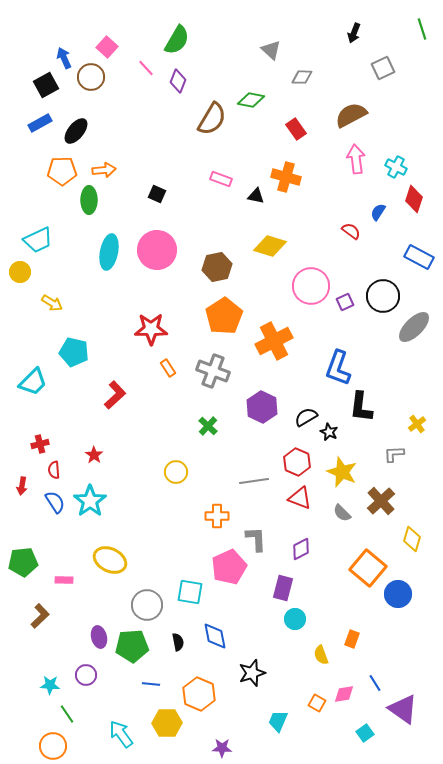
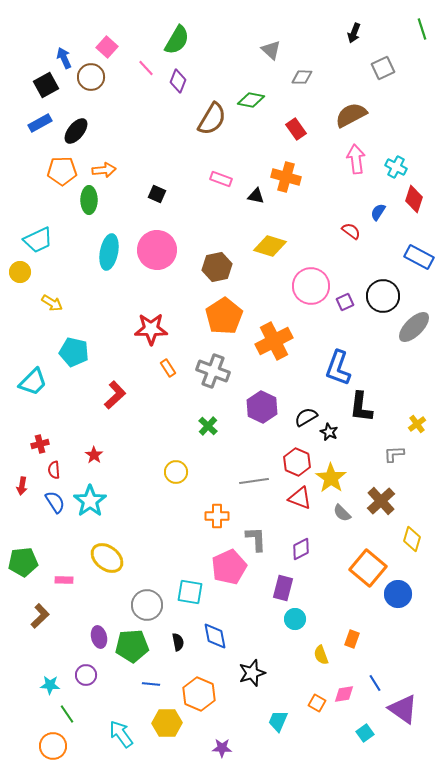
yellow star at (342, 472): moved 11 px left, 6 px down; rotated 12 degrees clockwise
yellow ellipse at (110, 560): moved 3 px left, 2 px up; rotated 12 degrees clockwise
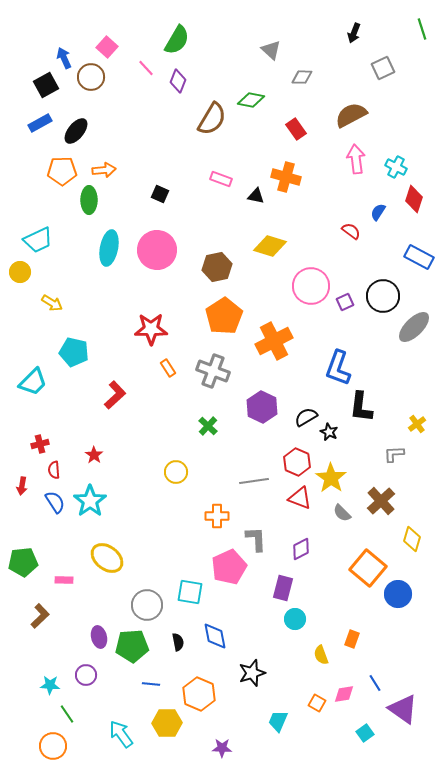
black square at (157, 194): moved 3 px right
cyan ellipse at (109, 252): moved 4 px up
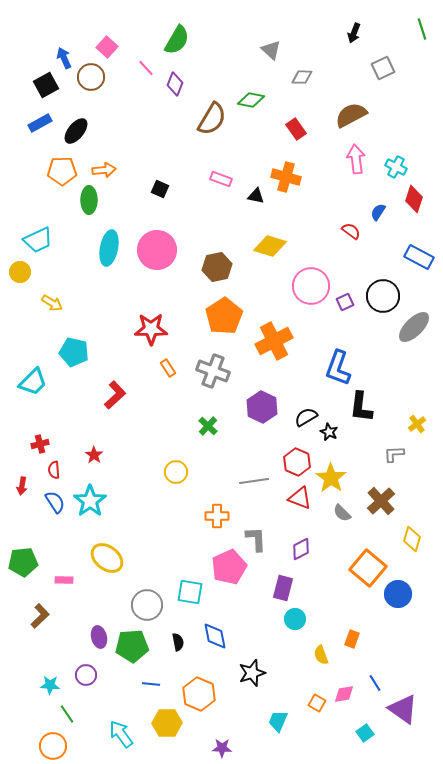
purple diamond at (178, 81): moved 3 px left, 3 px down
black square at (160, 194): moved 5 px up
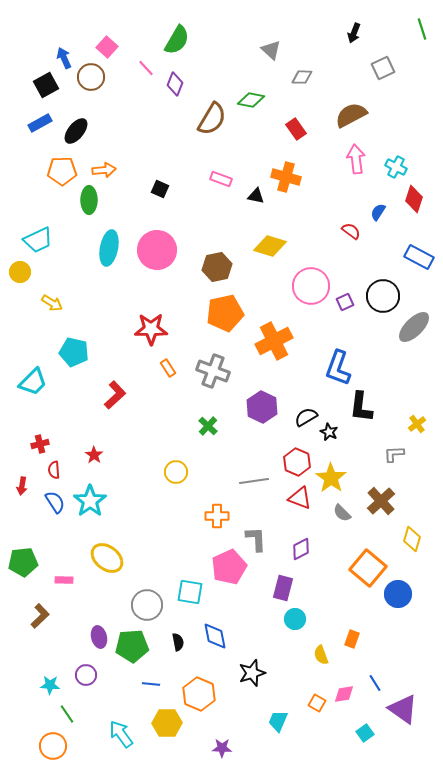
orange pentagon at (224, 316): moved 1 px right, 3 px up; rotated 21 degrees clockwise
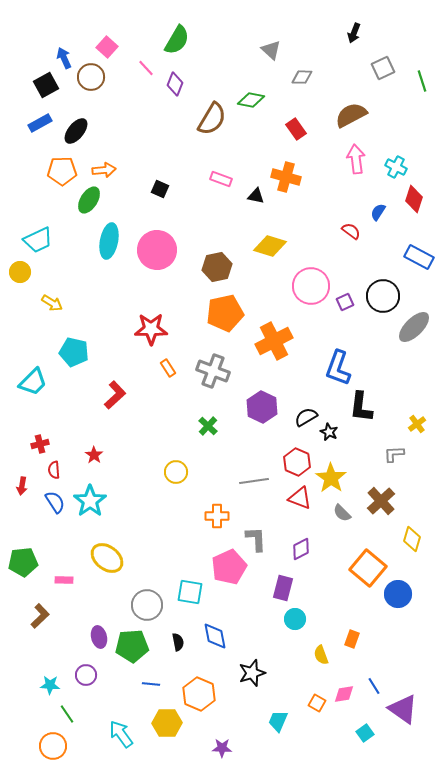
green line at (422, 29): moved 52 px down
green ellipse at (89, 200): rotated 32 degrees clockwise
cyan ellipse at (109, 248): moved 7 px up
blue line at (375, 683): moved 1 px left, 3 px down
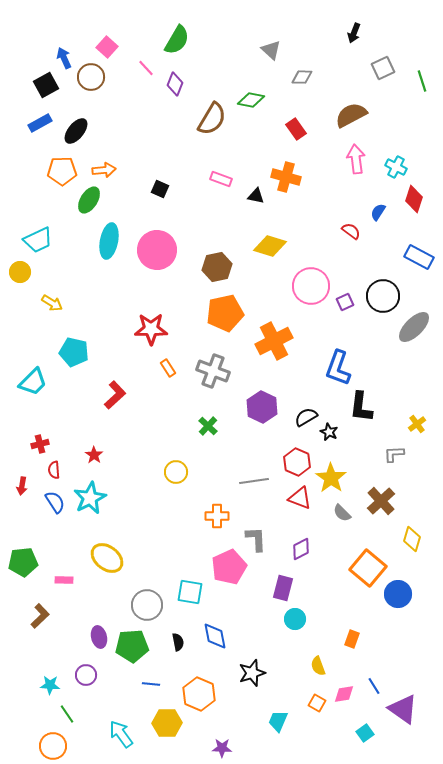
cyan star at (90, 501): moved 3 px up; rotated 8 degrees clockwise
yellow semicircle at (321, 655): moved 3 px left, 11 px down
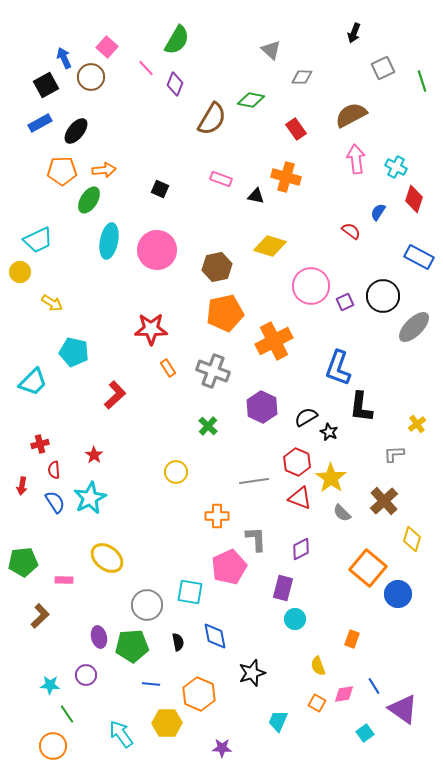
brown cross at (381, 501): moved 3 px right
